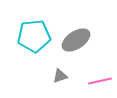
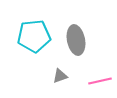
gray ellipse: rotated 68 degrees counterclockwise
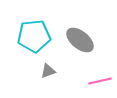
gray ellipse: moved 4 px right; rotated 40 degrees counterclockwise
gray triangle: moved 12 px left, 5 px up
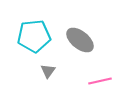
gray triangle: rotated 35 degrees counterclockwise
